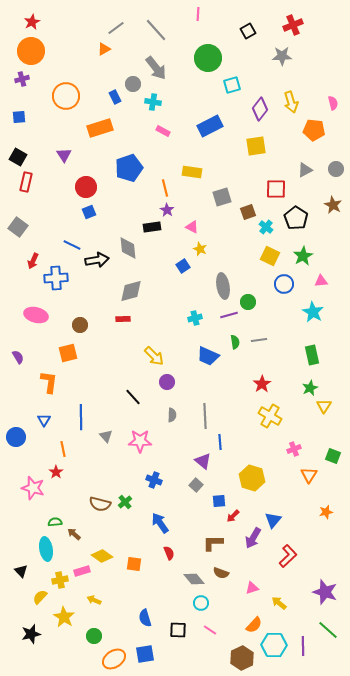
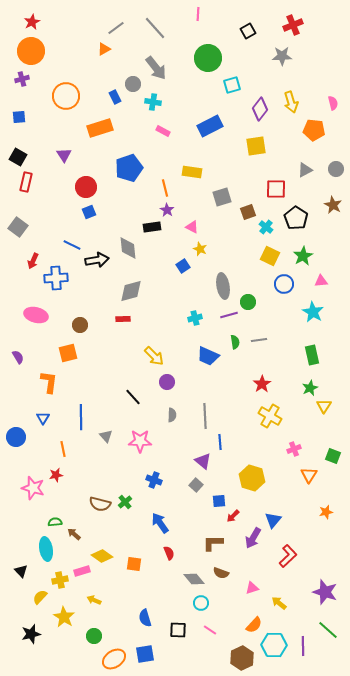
gray line at (156, 30): moved 1 px left, 2 px up
blue triangle at (44, 420): moved 1 px left, 2 px up
red star at (56, 472): moved 3 px down; rotated 24 degrees clockwise
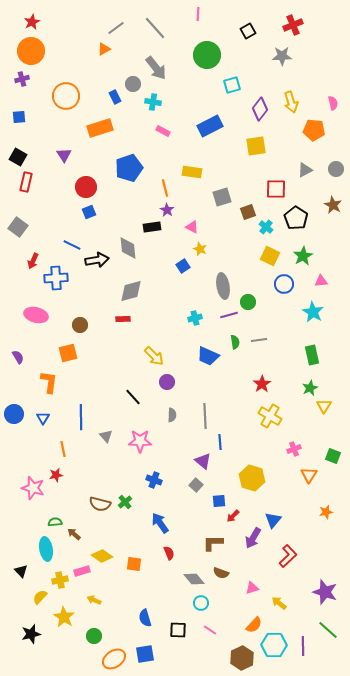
green circle at (208, 58): moved 1 px left, 3 px up
blue circle at (16, 437): moved 2 px left, 23 px up
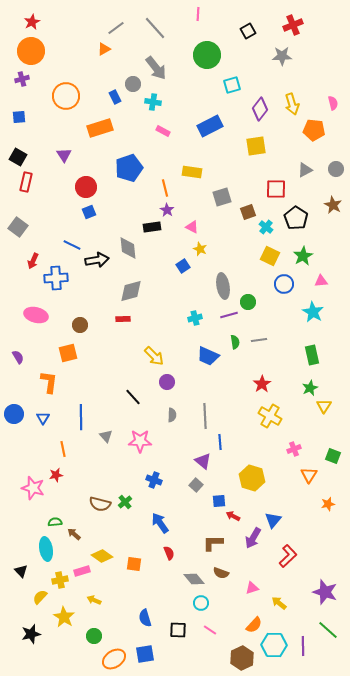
yellow arrow at (291, 102): moved 1 px right, 2 px down
orange star at (326, 512): moved 2 px right, 8 px up
red arrow at (233, 516): rotated 72 degrees clockwise
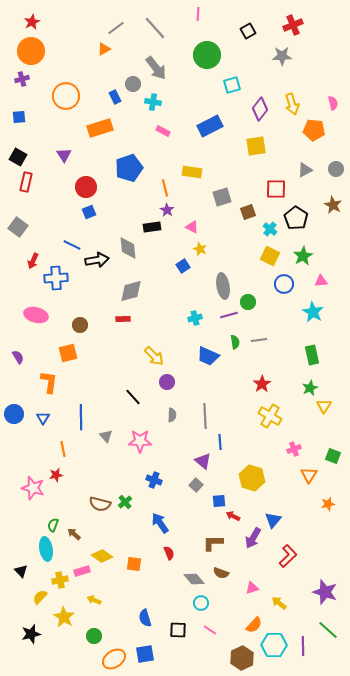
cyan cross at (266, 227): moved 4 px right, 2 px down
green semicircle at (55, 522): moved 2 px left, 3 px down; rotated 64 degrees counterclockwise
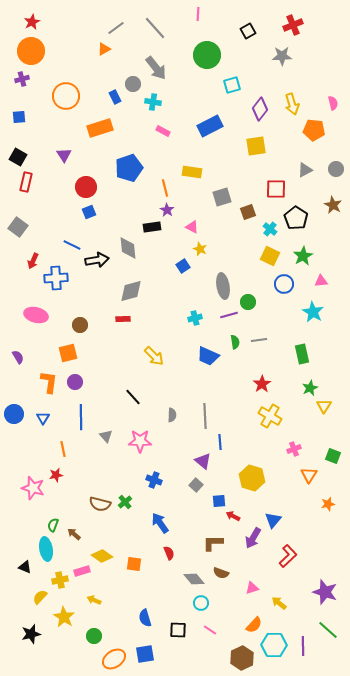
green rectangle at (312, 355): moved 10 px left, 1 px up
purple circle at (167, 382): moved 92 px left
black triangle at (21, 571): moved 4 px right, 4 px up; rotated 24 degrees counterclockwise
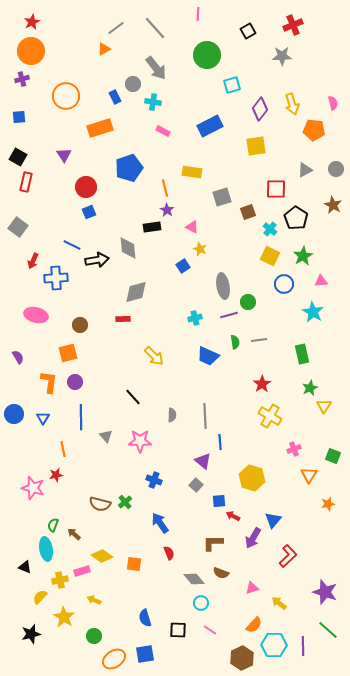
gray diamond at (131, 291): moved 5 px right, 1 px down
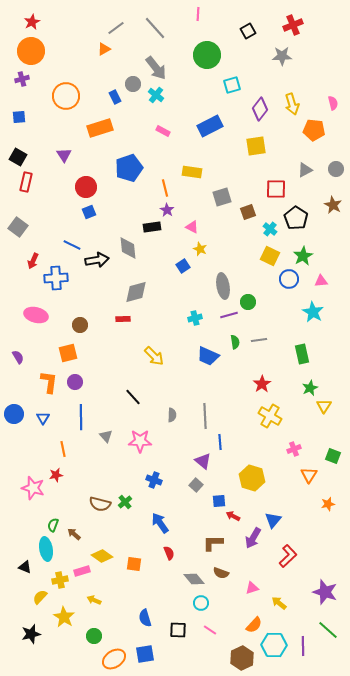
cyan cross at (153, 102): moved 3 px right, 7 px up; rotated 28 degrees clockwise
blue circle at (284, 284): moved 5 px right, 5 px up
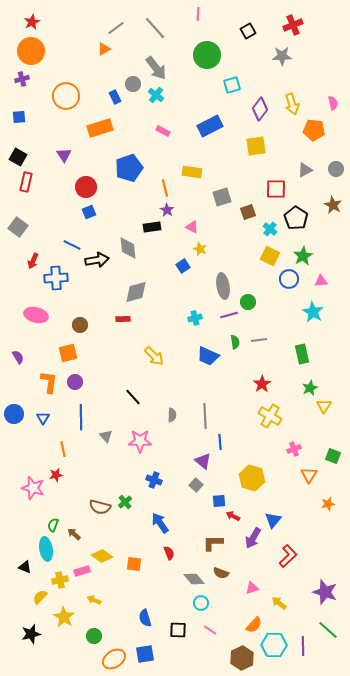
brown semicircle at (100, 504): moved 3 px down
